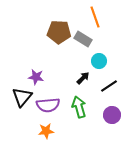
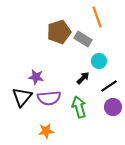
orange line: moved 2 px right
brown pentagon: rotated 20 degrees counterclockwise
purple semicircle: moved 1 px right, 7 px up
purple circle: moved 1 px right, 8 px up
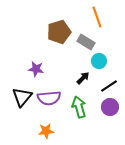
gray rectangle: moved 3 px right, 3 px down
purple star: moved 8 px up
purple circle: moved 3 px left
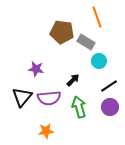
brown pentagon: moved 3 px right; rotated 25 degrees clockwise
black arrow: moved 10 px left, 2 px down
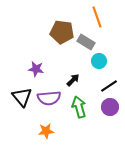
black triangle: rotated 20 degrees counterclockwise
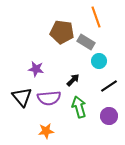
orange line: moved 1 px left
purple circle: moved 1 px left, 9 px down
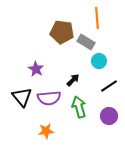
orange line: moved 1 px right, 1 px down; rotated 15 degrees clockwise
purple star: rotated 21 degrees clockwise
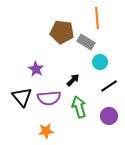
cyan circle: moved 1 px right, 1 px down
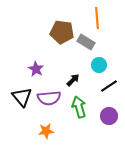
cyan circle: moved 1 px left, 3 px down
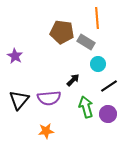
cyan circle: moved 1 px left, 1 px up
purple star: moved 21 px left, 13 px up
black triangle: moved 3 px left, 3 px down; rotated 20 degrees clockwise
green arrow: moved 7 px right
purple circle: moved 1 px left, 2 px up
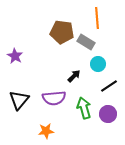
black arrow: moved 1 px right, 4 px up
purple semicircle: moved 5 px right
green arrow: moved 2 px left, 1 px down
